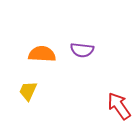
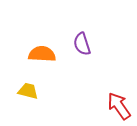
purple semicircle: moved 6 px up; rotated 65 degrees clockwise
yellow trapezoid: rotated 80 degrees clockwise
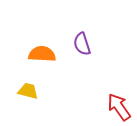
red arrow: moved 1 px down
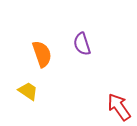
orange semicircle: rotated 68 degrees clockwise
yellow trapezoid: rotated 20 degrees clockwise
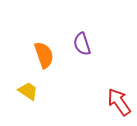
orange semicircle: moved 2 px right, 1 px down
red arrow: moved 5 px up
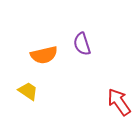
orange semicircle: rotated 96 degrees clockwise
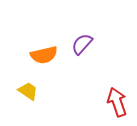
purple semicircle: rotated 60 degrees clockwise
red arrow: moved 2 px left; rotated 16 degrees clockwise
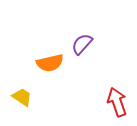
orange semicircle: moved 6 px right, 8 px down
yellow trapezoid: moved 6 px left, 6 px down
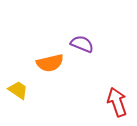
purple semicircle: rotated 70 degrees clockwise
yellow trapezoid: moved 4 px left, 7 px up
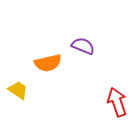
purple semicircle: moved 1 px right, 2 px down
orange semicircle: moved 2 px left
